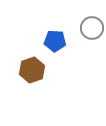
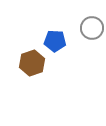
brown hexagon: moved 7 px up
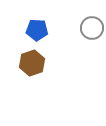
blue pentagon: moved 18 px left, 11 px up
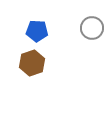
blue pentagon: moved 1 px down
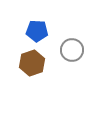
gray circle: moved 20 px left, 22 px down
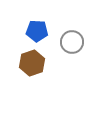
gray circle: moved 8 px up
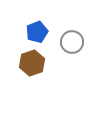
blue pentagon: moved 1 px down; rotated 25 degrees counterclockwise
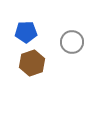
blue pentagon: moved 11 px left; rotated 20 degrees clockwise
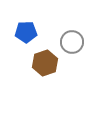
brown hexagon: moved 13 px right
